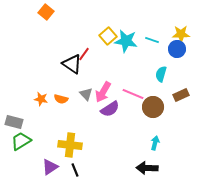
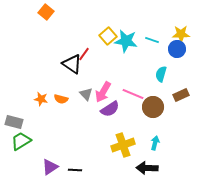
yellow cross: moved 53 px right; rotated 25 degrees counterclockwise
black line: rotated 64 degrees counterclockwise
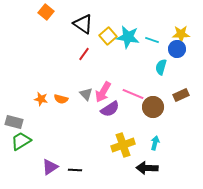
cyan star: moved 2 px right, 4 px up
black triangle: moved 11 px right, 40 px up
cyan semicircle: moved 7 px up
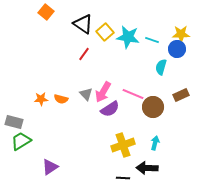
yellow square: moved 3 px left, 4 px up
orange star: rotated 16 degrees counterclockwise
black line: moved 48 px right, 8 px down
